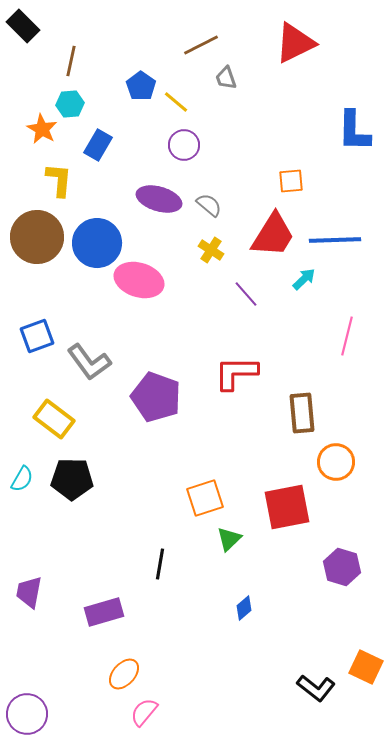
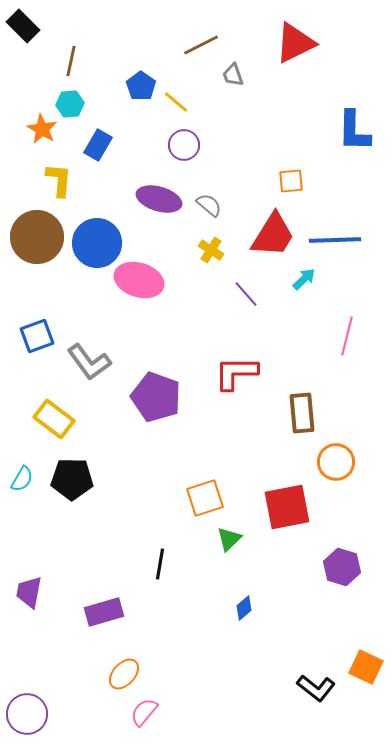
gray trapezoid at (226, 78): moved 7 px right, 3 px up
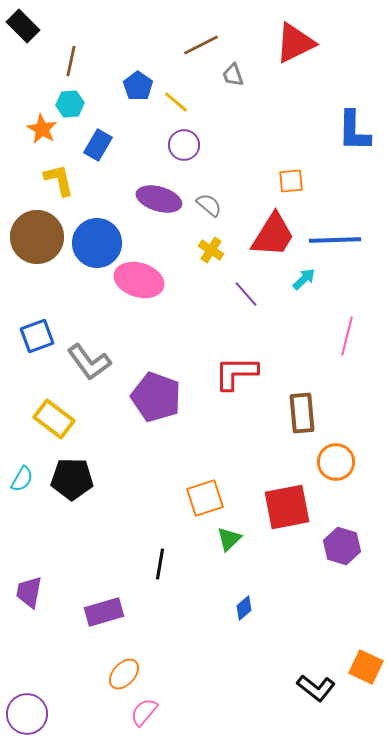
blue pentagon at (141, 86): moved 3 px left
yellow L-shape at (59, 180): rotated 18 degrees counterclockwise
purple hexagon at (342, 567): moved 21 px up
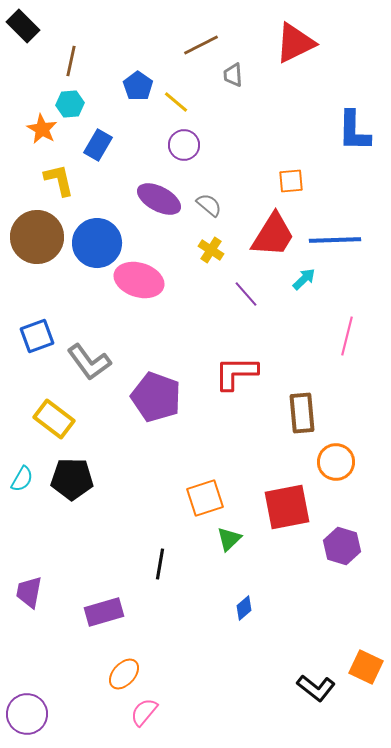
gray trapezoid at (233, 75): rotated 15 degrees clockwise
purple ellipse at (159, 199): rotated 12 degrees clockwise
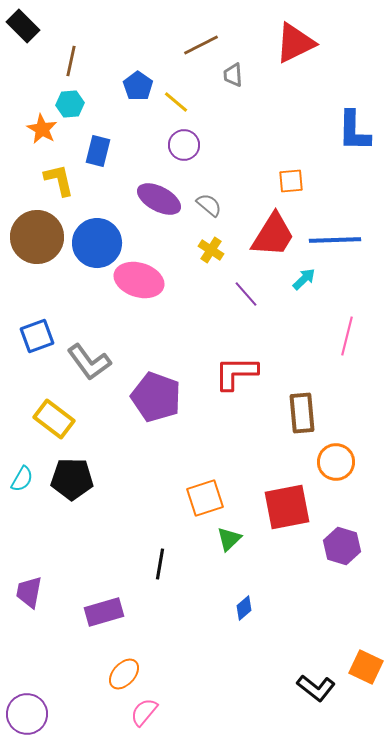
blue rectangle at (98, 145): moved 6 px down; rotated 16 degrees counterclockwise
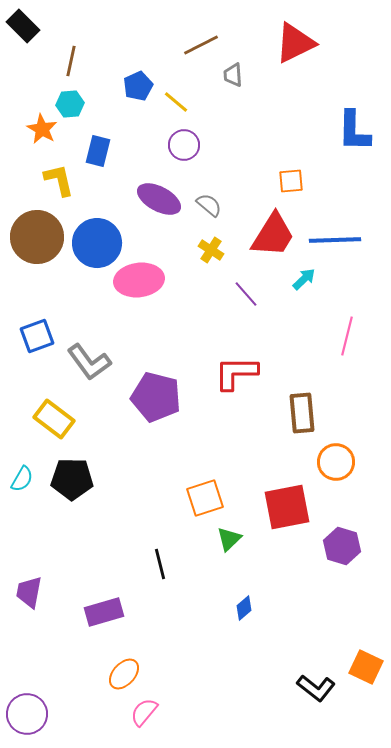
blue pentagon at (138, 86): rotated 12 degrees clockwise
pink ellipse at (139, 280): rotated 24 degrees counterclockwise
purple pentagon at (156, 397): rotated 6 degrees counterclockwise
black line at (160, 564): rotated 24 degrees counterclockwise
